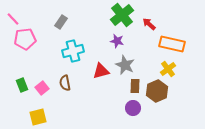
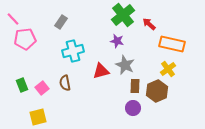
green cross: moved 1 px right
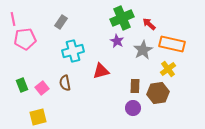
green cross: moved 1 px left, 3 px down; rotated 15 degrees clockwise
pink line: rotated 32 degrees clockwise
purple star: rotated 16 degrees clockwise
gray star: moved 18 px right, 15 px up; rotated 18 degrees clockwise
brown hexagon: moved 1 px right, 2 px down; rotated 15 degrees clockwise
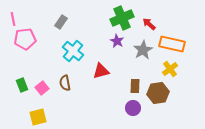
cyan cross: rotated 35 degrees counterclockwise
yellow cross: moved 2 px right
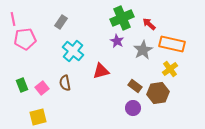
brown rectangle: rotated 56 degrees counterclockwise
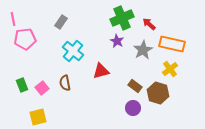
brown hexagon: rotated 25 degrees clockwise
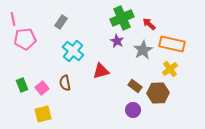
brown hexagon: rotated 20 degrees counterclockwise
purple circle: moved 2 px down
yellow square: moved 5 px right, 3 px up
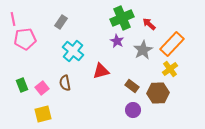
orange rectangle: rotated 60 degrees counterclockwise
brown rectangle: moved 3 px left
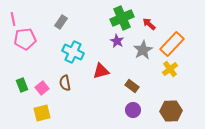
cyan cross: moved 1 px down; rotated 15 degrees counterclockwise
brown hexagon: moved 13 px right, 18 px down
yellow square: moved 1 px left, 1 px up
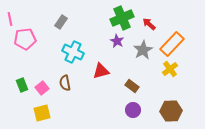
pink line: moved 3 px left
